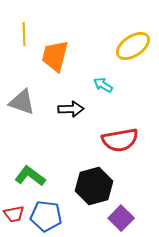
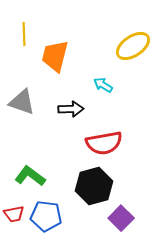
red semicircle: moved 16 px left, 3 px down
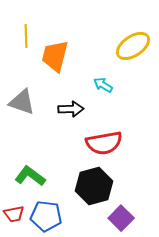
yellow line: moved 2 px right, 2 px down
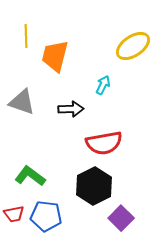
cyan arrow: rotated 84 degrees clockwise
black hexagon: rotated 12 degrees counterclockwise
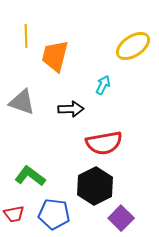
black hexagon: moved 1 px right
blue pentagon: moved 8 px right, 2 px up
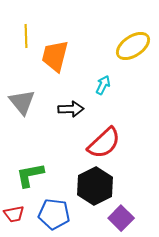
gray triangle: rotated 32 degrees clockwise
red semicircle: rotated 33 degrees counterclockwise
green L-shape: moved 1 px up; rotated 48 degrees counterclockwise
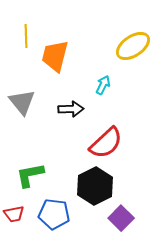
red semicircle: moved 2 px right
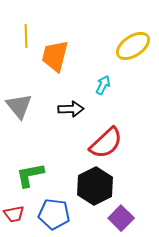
gray triangle: moved 3 px left, 4 px down
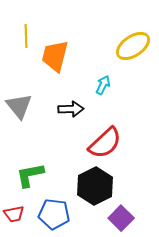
red semicircle: moved 1 px left
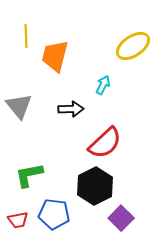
green L-shape: moved 1 px left
red trapezoid: moved 4 px right, 6 px down
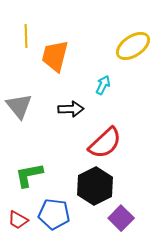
red trapezoid: rotated 40 degrees clockwise
